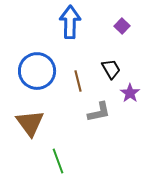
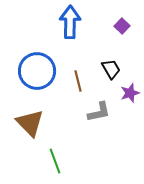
purple star: rotated 18 degrees clockwise
brown triangle: rotated 8 degrees counterclockwise
green line: moved 3 px left
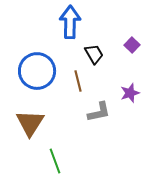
purple square: moved 10 px right, 19 px down
black trapezoid: moved 17 px left, 15 px up
brown triangle: rotated 16 degrees clockwise
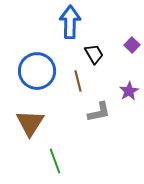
purple star: moved 1 px left, 2 px up; rotated 12 degrees counterclockwise
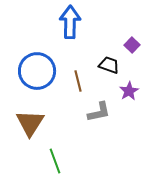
black trapezoid: moved 15 px right, 11 px down; rotated 40 degrees counterclockwise
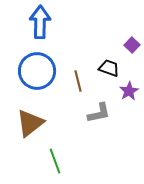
blue arrow: moved 30 px left
black trapezoid: moved 3 px down
gray L-shape: moved 1 px down
brown triangle: rotated 20 degrees clockwise
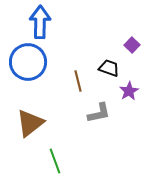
blue circle: moved 9 px left, 9 px up
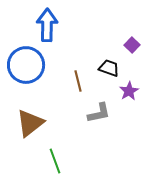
blue arrow: moved 7 px right, 3 px down
blue circle: moved 2 px left, 3 px down
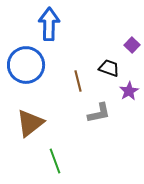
blue arrow: moved 2 px right, 1 px up
